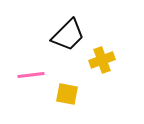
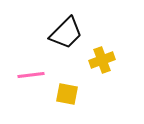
black trapezoid: moved 2 px left, 2 px up
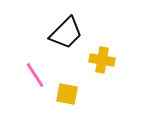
yellow cross: rotated 30 degrees clockwise
pink line: moved 4 px right; rotated 64 degrees clockwise
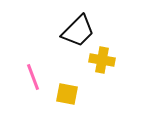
black trapezoid: moved 12 px right, 2 px up
pink line: moved 2 px left, 2 px down; rotated 12 degrees clockwise
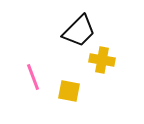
black trapezoid: moved 1 px right
yellow square: moved 2 px right, 3 px up
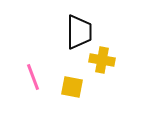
black trapezoid: moved 1 px down; rotated 45 degrees counterclockwise
yellow square: moved 3 px right, 4 px up
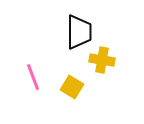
yellow square: rotated 20 degrees clockwise
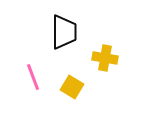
black trapezoid: moved 15 px left
yellow cross: moved 3 px right, 2 px up
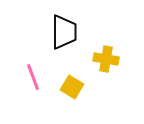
yellow cross: moved 1 px right, 1 px down
